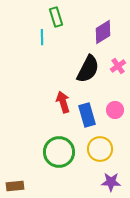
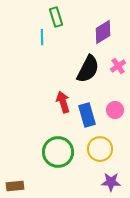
green circle: moved 1 px left
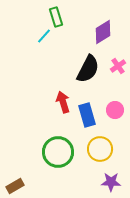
cyan line: moved 2 px right, 1 px up; rotated 42 degrees clockwise
brown rectangle: rotated 24 degrees counterclockwise
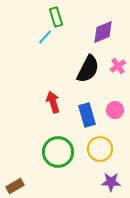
purple diamond: rotated 10 degrees clockwise
cyan line: moved 1 px right, 1 px down
red arrow: moved 10 px left
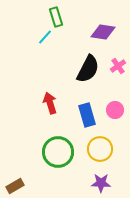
purple diamond: rotated 30 degrees clockwise
red arrow: moved 3 px left, 1 px down
purple star: moved 10 px left, 1 px down
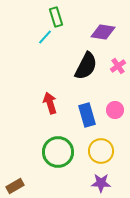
black semicircle: moved 2 px left, 3 px up
yellow circle: moved 1 px right, 2 px down
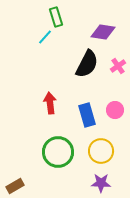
black semicircle: moved 1 px right, 2 px up
red arrow: rotated 10 degrees clockwise
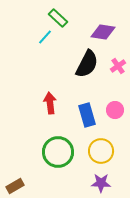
green rectangle: moved 2 px right, 1 px down; rotated 30 degrees counterclockwise
